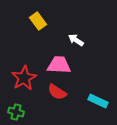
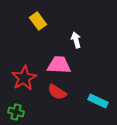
white arrow: rotated 42 degrees clockwise
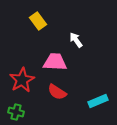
white arrow: rotated 21 degrees counterclockwise
pink trapezoid: moved 4 px left, 3 px up
red star: moved 2 px left, 2 px down
cyan rectangle: rotated 48 degrees counterclockwise
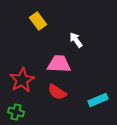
pink trapezoid: moved 4 px right, 2 px down
cyan rectangle: moved 1 px up
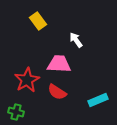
red star: moved 5 px right
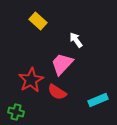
yellow rectangle: rotated 12 degrees counterclockwise
pink trapezoid: moved 3 px right; rotated 50 degrees counterclockwise
red star: moved 4 px right
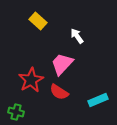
white arrow: moved 1 px right, 4 px up
red semicircle: moved 2 px right
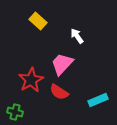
green cross: moved 1 px left
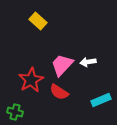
white arrow: moved 11 px right, 26 px down; rotated 63 degrees counterclockwise
pink trapezoid: moved 1 px down
cyan rectangle: moved 3 px right
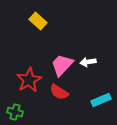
red star: moved 2 px left
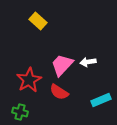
green cross: moved 5 px right
